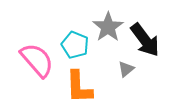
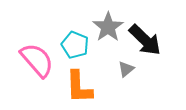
black arrow: rotated 9 degrees counterclockwise
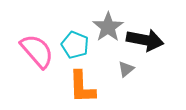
black arrow: rotated 33 degrees counterclockwise
pink semicircle: moved 9 px up
orange L-shape: moved 3 px right
